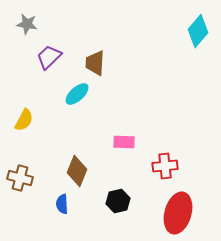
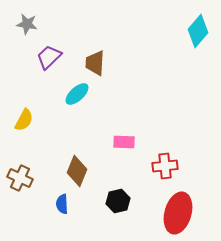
brown cross: rotated 10 degrees clockwise
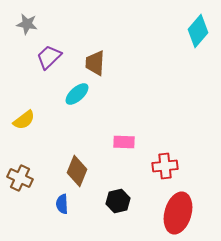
yellow semicircle: rotated 25 degrees clockwise
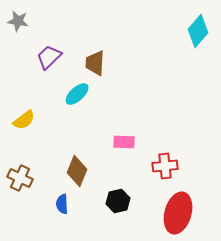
gray star: moved 9 px left, 3 px up
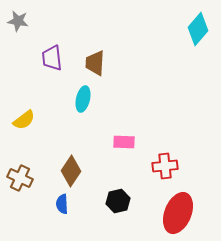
cyan diamond: moved 2 px up
purple trapezoid: moved 3 px right, 1 px down; rotated 52 degrees counterclockwise
cyan ellipse: moved 6 px right, 5 px down; rotated 35 degrees counterclockwise
brown diamond: moved 6 px left; rotated 12 degrees clockwise
red ellipse: rotated 6 degrees clockwise
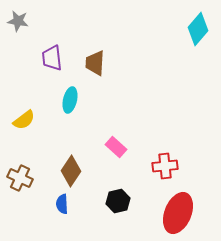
cyan ellipse: moved 13 px left, 1 px down
pink rectangle: moved 8 px left, 5 px down; rotated 40 degrees clockwise
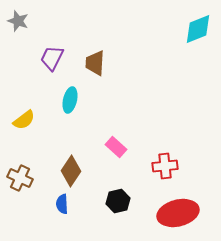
gray star: rotated 10 degrees clockwise
cyan diamond: rotated 28 degrees clockwise
purple trapezoid: rotated 32 degrees clockwise
red ellipse: rotated 54 degrees clockwise
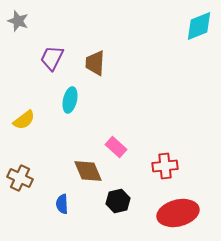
cyan diamond: moved 1 px right, 3 px up
brown diamond: moved 17 px right; rotated 56 degrees counterclockwise
